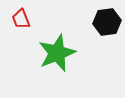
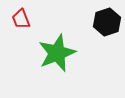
black hexagon: rotated 12 degrees counterclockwise
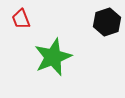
green star: moved 4 px left, 4 px down
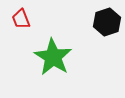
green star: rotated 18 degrees counterclockwise
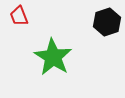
red trapezoid: moved 2 px left, 3 px up
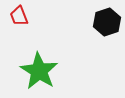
green star: moved 14 px left, 14 px down
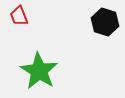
black hexagon: moved 2 px left; rotated 24 degrees counterclockwise
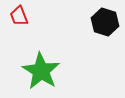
green star: moved 2 px right
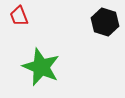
green star: moved 4 px up; rotated 9 degrees counterclockwise
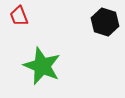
green star: moved 1 px right, 1 px up
